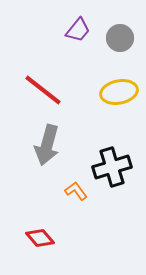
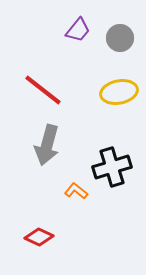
orange L-shape: rotated 15 degrees counterclockwise
red diamond: moved 1 px left, 1 px up; rotated 24 degrees counterclockwise
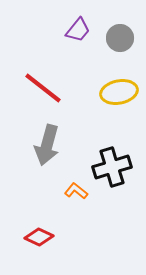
red line: moved 2 px up
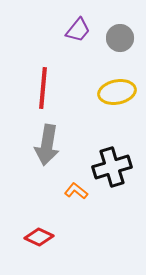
red line: rotated 57 degrees clockwise
yellow ellipse: moved 2 px left
gray arrow: rotated 6 degrees counterclockwise
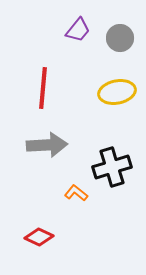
gray arrow: rotated 102 degrees counterclockwise
orange L-shape: moved 2 px down
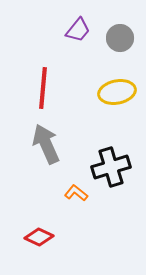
gray arrow: moved 1 px left, 1 px up; rotated 111 degrees counterclockwise
black cross: moved 1 px left
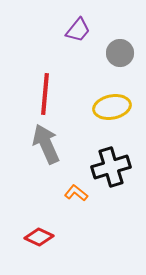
gray circle: moved 15 px down
red line: moved 2 px right, 6 px down
yellow ellipse: moved 5 px left, 15 px down
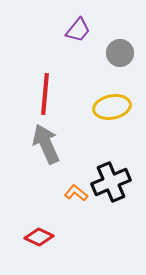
black cross: moved 15 px down; rotated 6 degrees counterclockwise
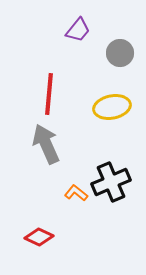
red line: moved 4 px right
